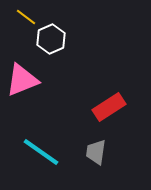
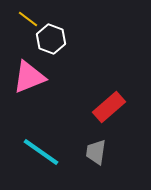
yellow line: moved 2 px right, 2 px down
white hexagon: rotated 16 degrees counterclockwise
pink triangle: moved 7 px right, 3 px up
red rectangle: rotated 8 degrees counterclockwise
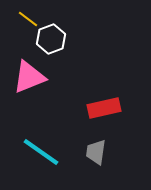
white hexagon: rotated 20 degrees clockwise
red rectangle: moved 5 px left, 1 px down; rotated 28 degrees clockwise
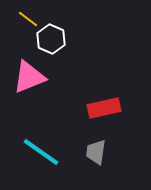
white hexagon: rotated 16 degrees counterclockwise
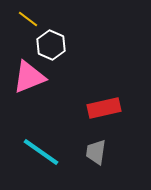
white hexagon: moved 6 px down
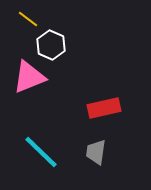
cyan line: rotated 9 degrees clockwise
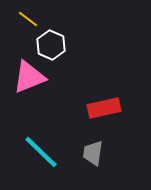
gray trapezoid: moved 3 px left, 1 px down
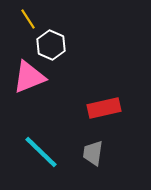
yellow line: rotated 20 degrees clockwise
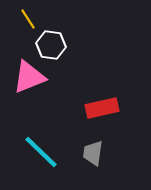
white hexagon: rotated 16 degrees counterclockwise
red rectangle: moved 2 px left
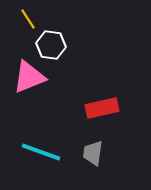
cyan line: rotated 24 degrees counterclockwise
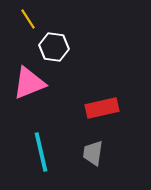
white hexagon: moved 3 px right, 2 px down
pink triangle: moved 6 px down
cyan line: rotated 57 degrees clockwise
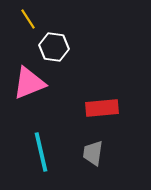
red rectangle: rotated 8 degrees clockwise
